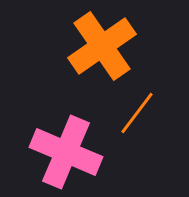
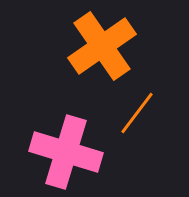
pink cross: rotated 6 degrees counterclockwise
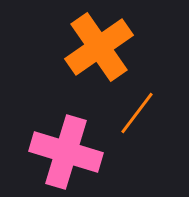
orange cross: moved 3 px left, 1 px down
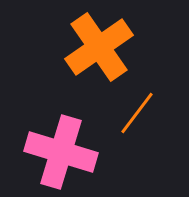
pink cross: moved 5 px left
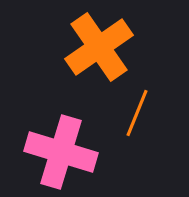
orange line: rotated 15 degrees counterclockwise
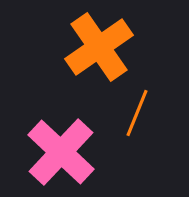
pink cross: rotated 26 degrees clockwise
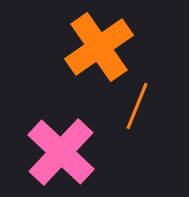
orange line: moved 7 px up
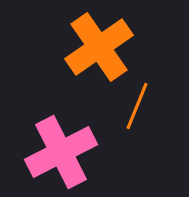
pink cross: rotated 20 degrees clockwise
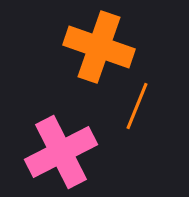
orange cross: rotated 36 degrees counterclockwise
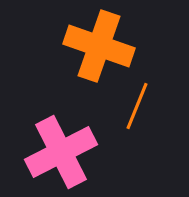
orange cross: moved 1 px up
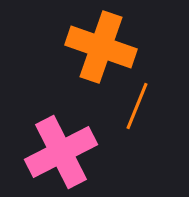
orange cross: moved 2 px right, 1 px down
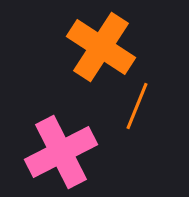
orange cross: rotated 14 degrees clockwise
